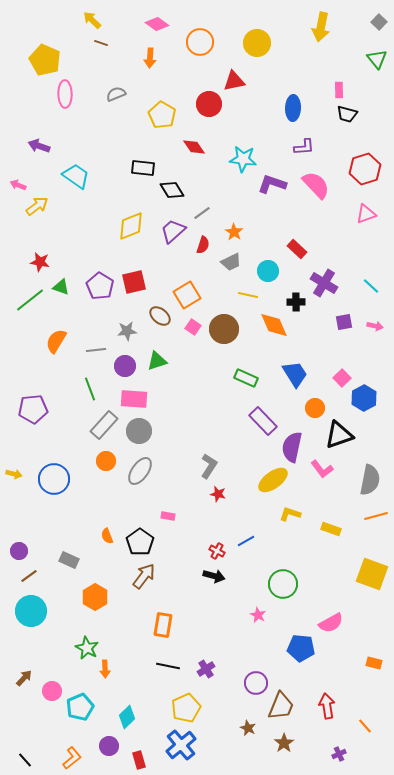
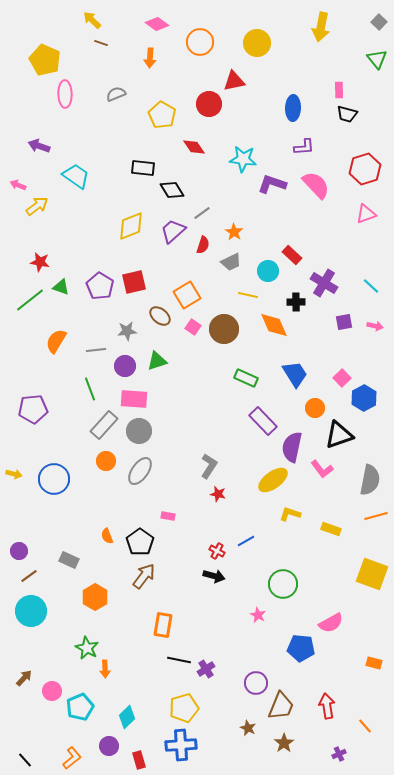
red rectangle at (297, 249): moved 5 px left, 6 px down
black line at (168, 666): moved 11 px right, 6 px up
yellow pentagon at (186, 708): moved 2 px left; rotated 8 degrees clockwise
blue cross at (181, 745): rotated 36 degrees clockwise
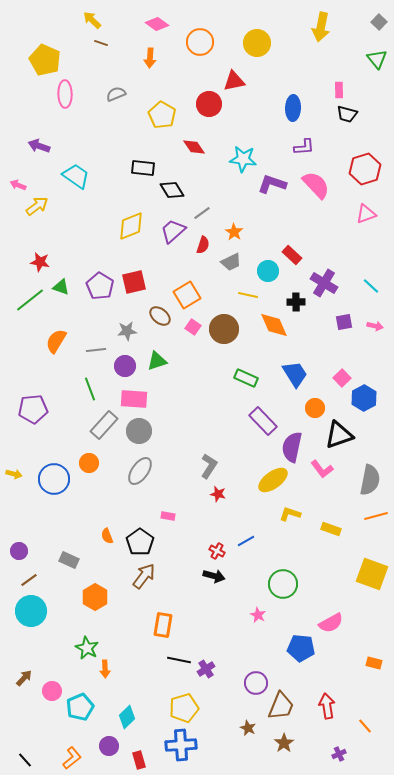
orange circle at (106, 461): moved 17 px left, 2 px down
brown line at (29, 576): moved 4 px down
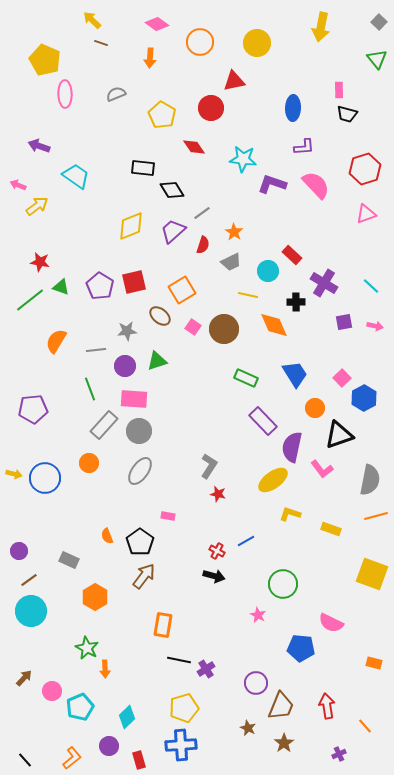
red circle at (209, 104): moved 2 px right, 4 px down
orange square at (187, 295): moved 5 px left, 5 px up
blue circle at (54, 479): moved 9 px left, 1 px up
pink semicircle at (331, 623): rotated 55 degrees clockwise
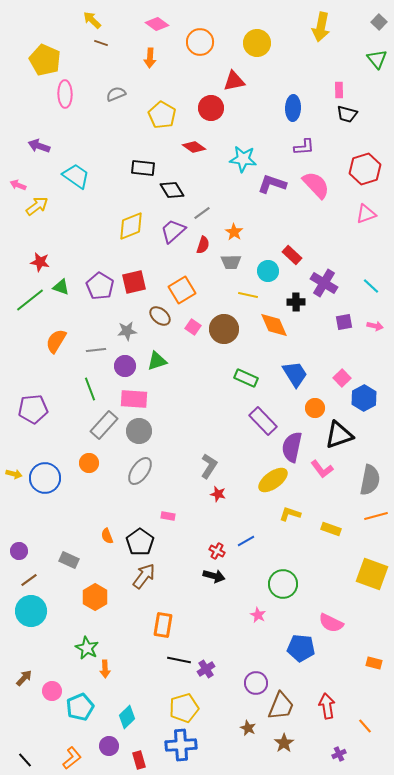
red diamond at (194, 147): rotated 20 degrees counterclockwise
gray trapezoid at (231, 262): rotated 25 degrees clockwise
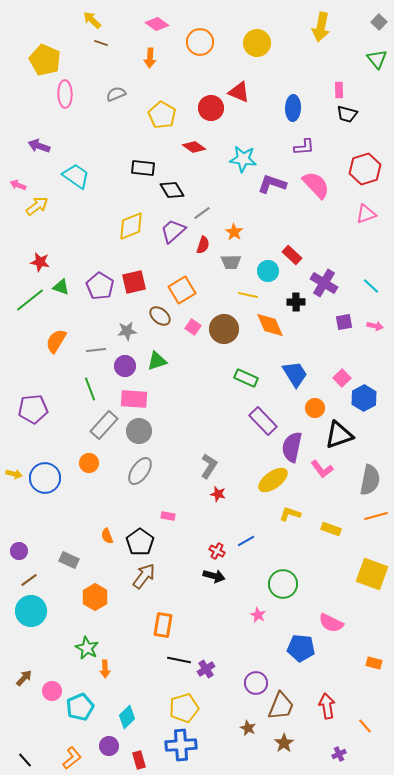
red triangle at (234, 81): moved 5 px right, 11 px down; rotated 35 degrees clockwise
orange diamond at (274, 325): moved 4 px left
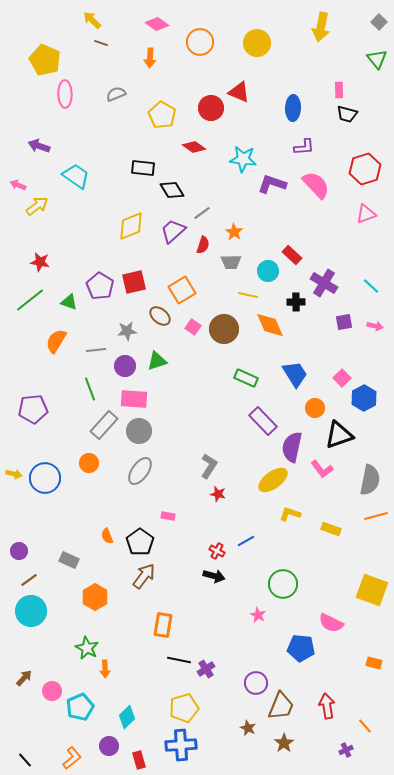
green triangle at (61, 287): moved 8 px right, 15 px down
yellow square at (372, 574): moved 16 px down
purple cross at (339, 754): moved 7 px right, 4 px up
